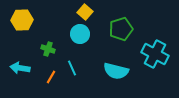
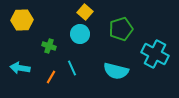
green cross: moved 1 px right, 3 px up
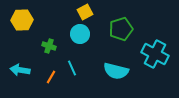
yellow square: rotated 21 degrees clockwise
cyan arrow: moved 2 px down
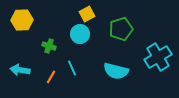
yellow square: moved 2 px right, 2 px down
cyan cross: moved 3 px right, 3 px down; rotated 32 degrees clockwise
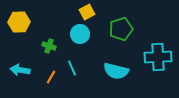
yellow square: moved 2 px up
yellow hexagon: moved 3 px left, 2 px down
cyan cross: rotated 28 degrees clockwise
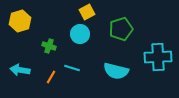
yellow hexagon: moved 1 px right, 1 px up; rotated 15 degrees counterclockwise
cyan line: rotated 49 degrees counterclockwise
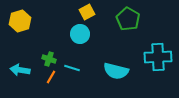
green pentagon: moved 7 px right, 10 px up; rotated 25 degrees counterclockwise
green cross: moved 13 px down
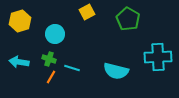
cyan circle: moved 25 px left
cyan arrow: moved 1 px left, 8 px up
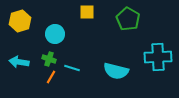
yellow square: rotated 28 degrees clockwise
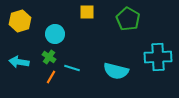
green cross: moved 2 px up; rotated 16 degrees clockwise
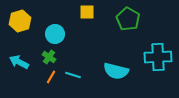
cyan arrow: rotated 18 degrees clockwise
cyan line: moved 1 px right, 7 px down
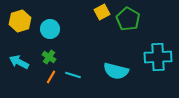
yellow square: moved 15 px right; rotated 28 degrees counterclockwise
cyan circle: moved 5 px left, 5 px up
